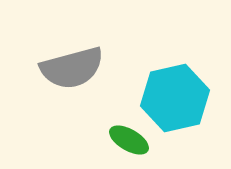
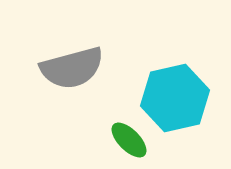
green ellipse: rotated 15 degrees clockwise
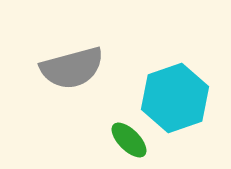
cyan hexagon: rotated 6 degrees counterclockwise
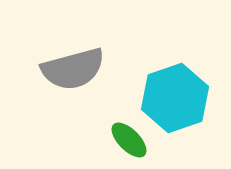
gray semicircle: moved 1 px right, 1 px down
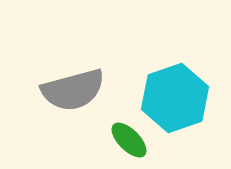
gray semicircle: moved 21 px down
